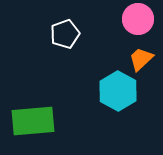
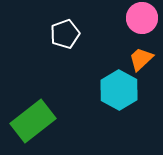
pink circle: moved 4 px right, 1 px up
cyan hexagon: moved 1 px right, 1 px up
green rectangle: rotated 33 degrees counterclockwise
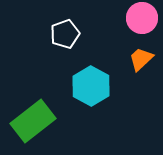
cyan hexagon: moved 28 px left, 4 px up
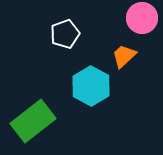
orange trapezoid: moved 17 px left, 3 px up
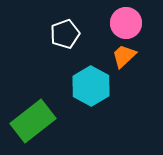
pink circle: moved 16 px left, 5 px down
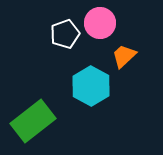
pink circle: moved 26 px left
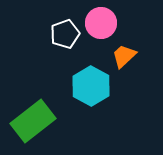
pink circle: moved 1 px right
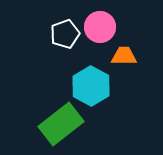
pink circle: moved 1 px left, 4 px down
orange trapezoid: rotated 44 degrees clockwise
green rectangle: moved 28 px right, 3 px down
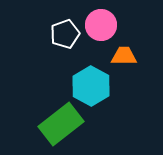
pink circle: moved 1 px right, 2 px up
